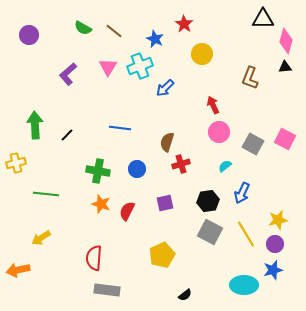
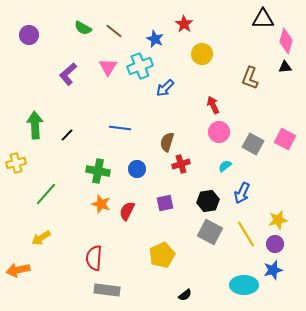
green line at (46, 194): rotated 55 degrees counterclockwise
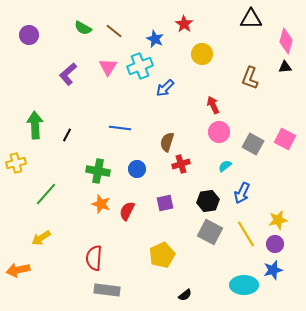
black triangle at (263, 19): moved 12 px left
black line at (67, 135): rotated 16 degrees counterclockwise
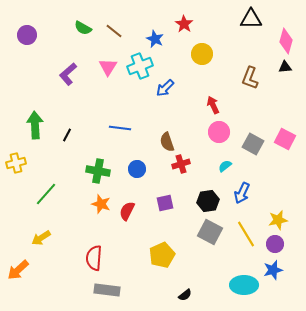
purple circle at (29, 35): moved 2 px left
brown semicircle at (167, 142): rotated 36 degrees counterclockwise
orange arrow at (18, 270): rotated 30 degrees counterclockwise
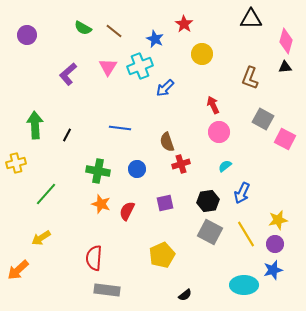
gray square at (253, 144): moved 10 px right, 25 px up
